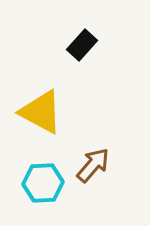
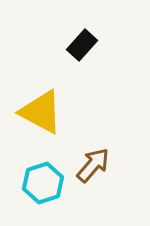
cyan hexagon: rotated 15 degrees counterclockwise
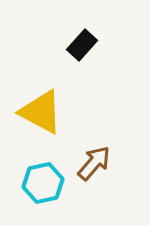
brown arrow: moved 1 px right, 2 px up
cyan hexagon: rotated 6 degrees clockwise
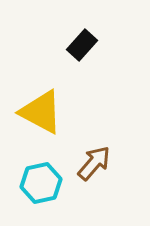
cyan hexagon: moved 2 px left
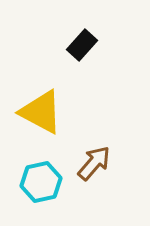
cyan hexagon: moved 1 px up
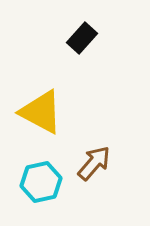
black rectangle: moved 7 px up
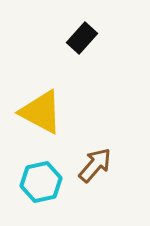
brown arrow: moved 1 px right, 2 px down
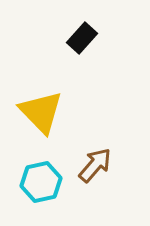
yellow triangle: rotated 18 degrees clockwise
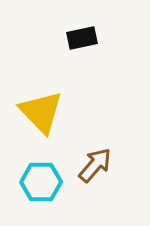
black rectangle: rotated 36 degrees clockwise
cyan hexagon: rotated 12 degrees clockwise
